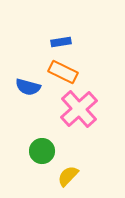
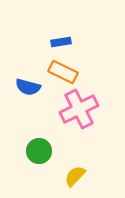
pink cross: rotated 15 degrees clockwise
green circle: moved 3 px left
yellow semicircle: moved 7 px right
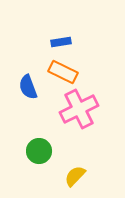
blue semicircle: rotated 55 degrees clockwise
